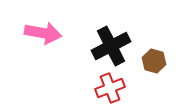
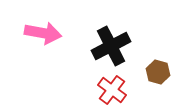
brown hexagon: moved 4 px right, 11 px down
red cross: moved 2 px right, 2 px down; rotated 32 degrees counterclockwise
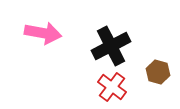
red cross: moved 3 px up
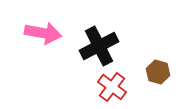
black cross: moved 12 px left
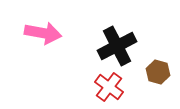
black cross: moved 18 px right
red cross: moved 3 px left
